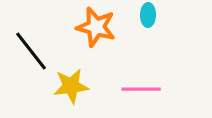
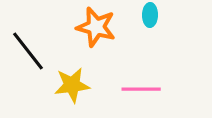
cyan ellipse: moved 2 px right
black line: moved 3 px left
yellow star: moved 1 px right, 1 px up
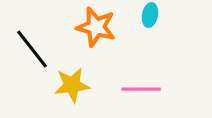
cyan ellipse: rotated 10 degrees clockwise
black line: moved 4 px right, 2 px up
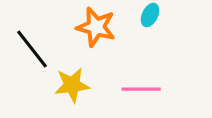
cyan ellipse: rotated 15 degrees clockwise
